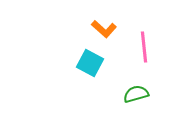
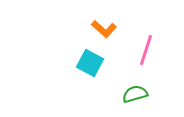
pink line: moved 2 px right, 3 px down; rotated 24 degrees clockwise
green semicircle: moved 1 px left
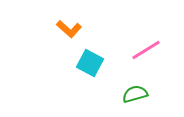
orange L-shape: moved 35 px left
pink line: rotated 40 degrees clockwise
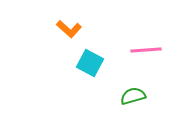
pink line: rotated 28 degrees clockwise
green semicircle: moved 2 px left, 2 px down
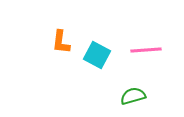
orange L-shape: moved 8 px left, 13 px down; rotated 55 degrees clockwise
cyan square: moved 7 px right, 8 px up
